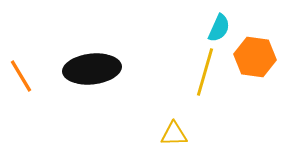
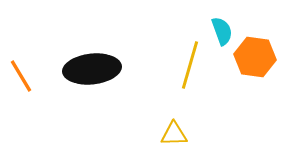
cyan semicircle: moved 3 px right, 3 px down; rotated 44 degrees counterclockwise
yellow line: moved 15 px left, 7 px up
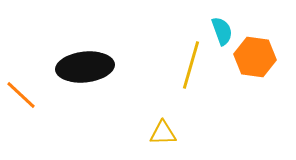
yellow line: moved 1 px right
black ellipse: moved 7 px left, 2 px up
orange line: moved 19 px down; rotated 16 degrees counterclockwise
yellow triangle: moved 11 px left, 1 px up
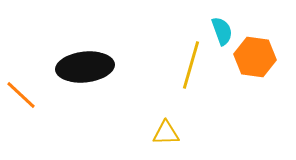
yellow triangle: moved 3 px right
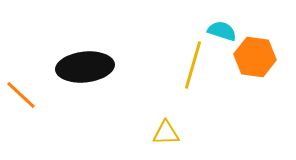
cyan semicircle: rotated 52 degrees counterclockwise
yellow line: moved 2 px right
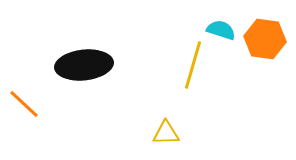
cyan semicircle: moved 1 px left, 1 px up
orange hexagon: moved 10 px right, 18 px up
black ellipse: moved 1 px left, 2 px up
orange line: moved 3 px right, 9 px down
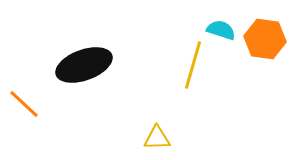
black ellipse: rotated 14 degrees counterclockwise
yellow triangle: moved 9 px left, 5 px down
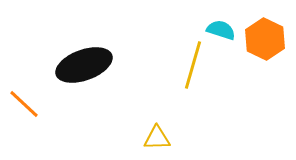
orange hexagon: rotated 18 degrees clockwise
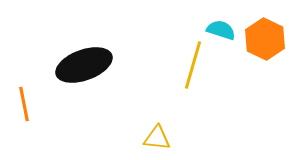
orange line: rotated 36 degrees clockwise
yellow triangle: rotated 8 degrees clockwise
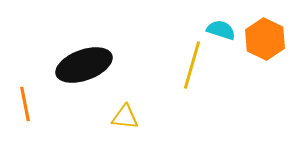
yellow line: moved 1 px left
orange line: moved 1 px right
yellow triangle: moved 32 px left, 21 px up
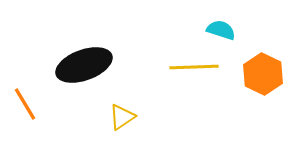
orange hexagon: moved 2 px left, 35 px down
yellow line: moved 2 px right, 2 px down; rotated 72 degrees clockwise
orange line: rotated 20 degrees counterclockwise
yellow triangle: moved 3 px left; rotated 40 degrees counterclockwise
